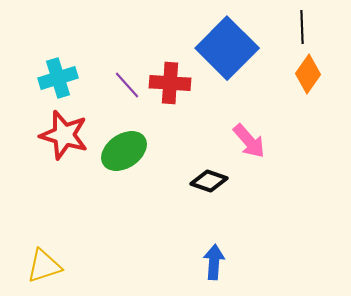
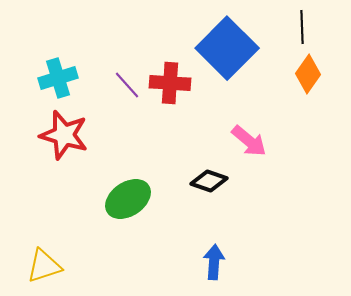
pink arrow: rotated 9 degrees counterclockwise
green ellipse: moved 4 px right, 48 px down
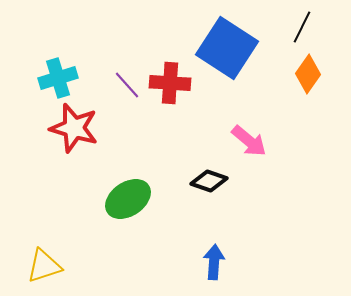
black line: rotated 28 degrees clockwise
blue square: rotated 12 degrees counterclockwise
red star: moved 10 px right, 7 px up
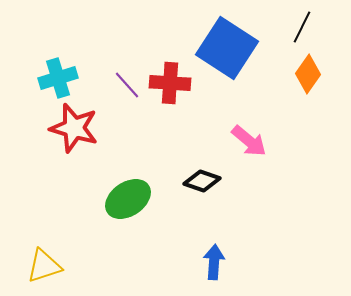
black diamond: moved 7 px left
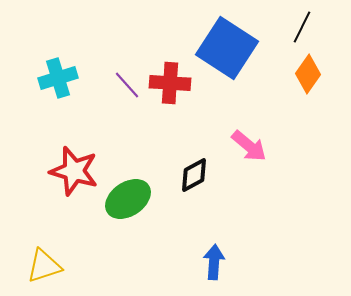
red star: moved 43 px down
pink arrow: moved 5 px down
black diamond: moved 8 px left, 6 px up; rotated 48 degrees counterclockwise
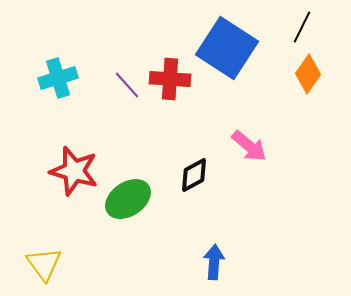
red cross: moved 4 px up
yellow triangle: moved 2 px up; rotated 48 degrees counterclockwise
